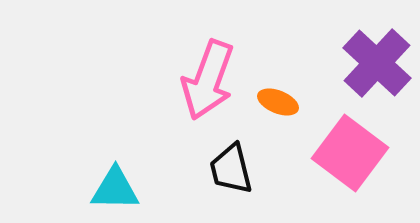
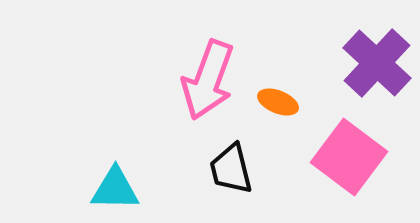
pink square: moved 1 px left, 4 px down
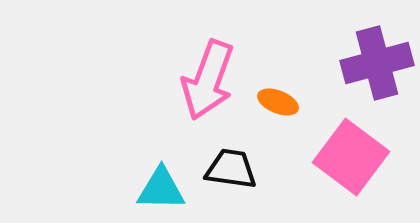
purple cross: rotated 32 degrees clockwise
pink square: moved 2 px right
black trapezoid: rotated 112 degrees clockwise
cyan triangle: moved 46 px right
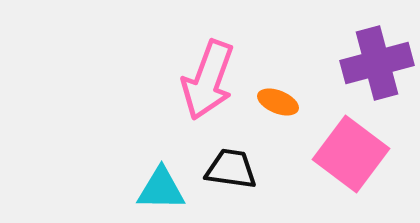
pink square: moved 3 px up
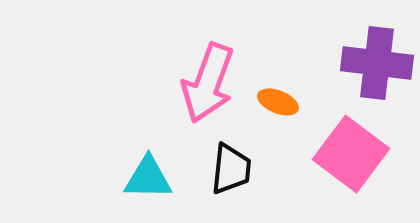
purple cross: rotated 22 degrees clockwise
pink arrow: moved 3 px down
black trapezoid: rotated 88 degrees clockwise
cyan triangle: moved 13 px left, 11 px up
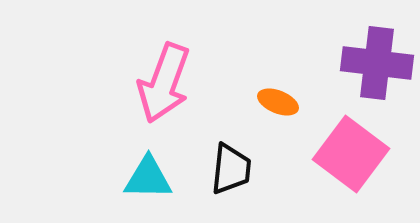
pink arrow: moved 44 px left
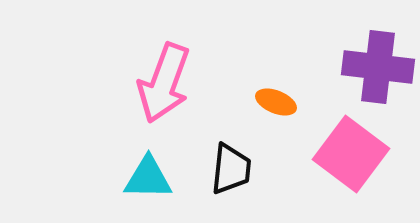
purple cross: moved 1 px right, 4 px down
orange ellipse: moved 2 px left
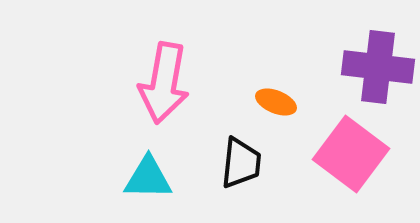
pink arrow: rotated 10 degrees counterclockwise
black trapezoid: moved 10 px right, 6 px up
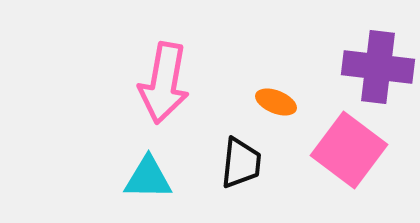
pink square: moved 2 px left, 4 px up
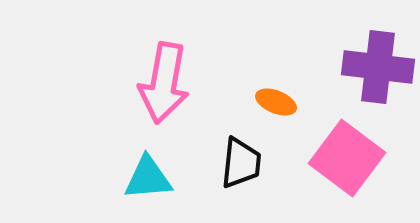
pink square: moved 2 px left, 8 px down
cyan triangle: rotated 6 degrees counterclockwise
